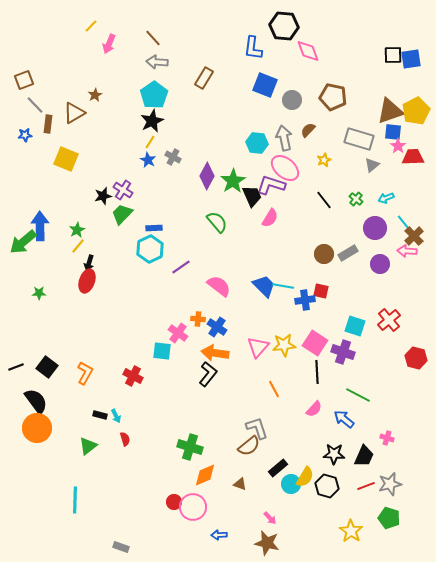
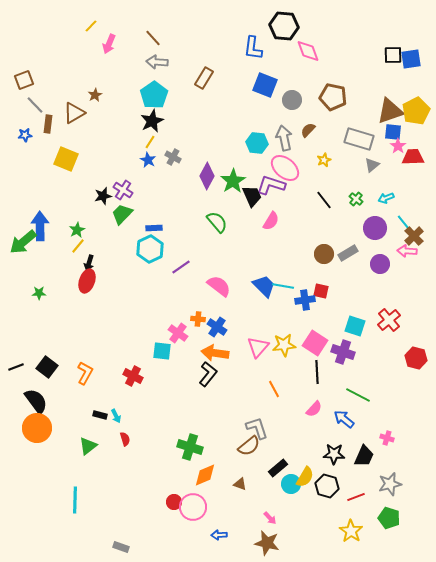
pink semicircle at (270, 218): moved 1 px right, 3 px down
red line at (366, 486): moved 10 px left, 11 px down
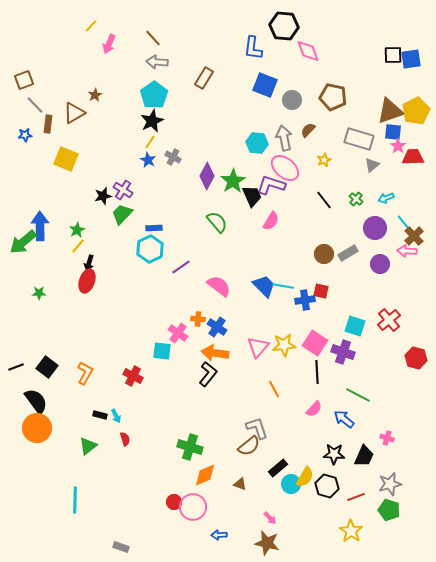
green pentagon at (389, 518): moved 8 px up
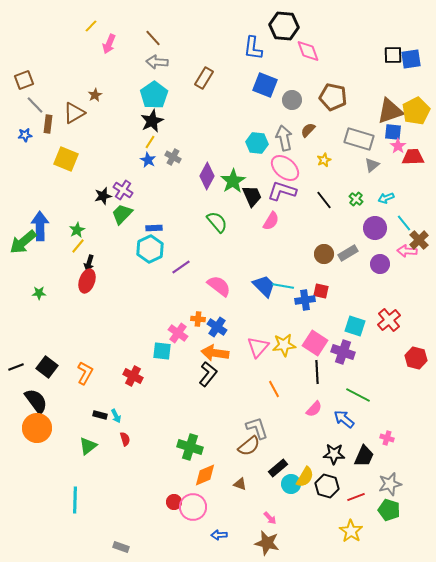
purple L-shape at (271, 185): moved 11 px right, 6 px down
brown cross at (414, 236): moved 5 px right, 4 px down
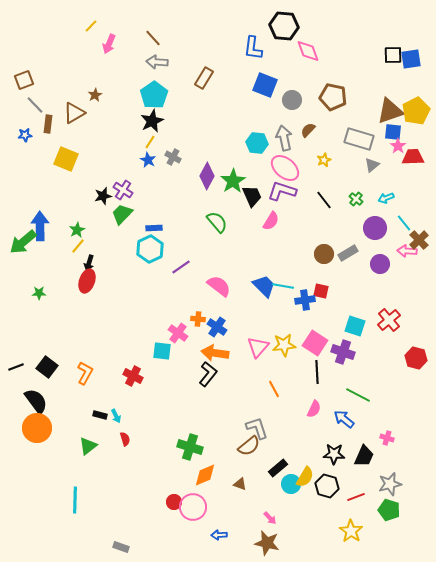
pink semicircle at (314, 409): rotated 18 degrees counterclockwise
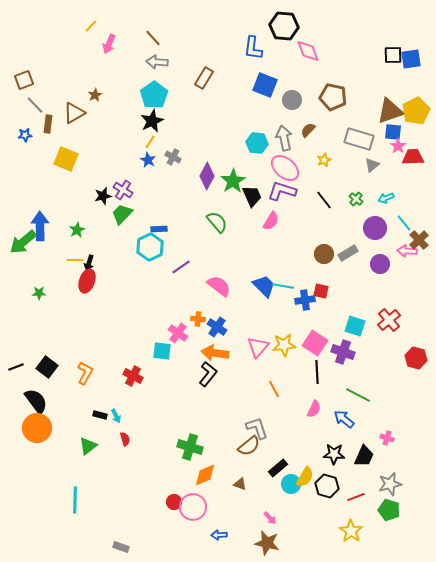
blue rectangle at (154, 228): moved 5 px right, 1 px down
yellow line at (78, 246): moved 3 px left, 14 px down; rotated 49 degrees clockwise
cyan hexagon at (150, 249): moved 2 px up
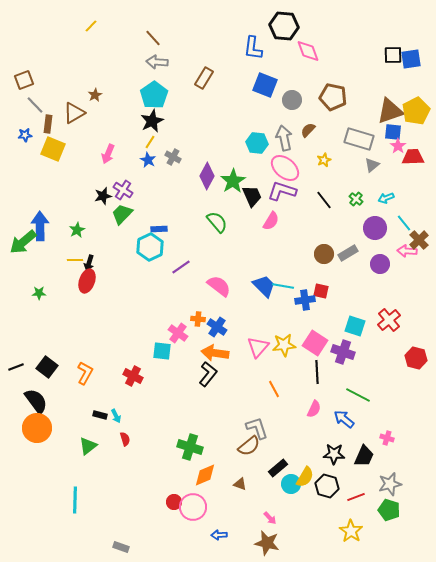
pink arrow at (109, 44): moved 1 px left, 110 px down
yellow square at (66, 159): moved 13 px left, 10 px up
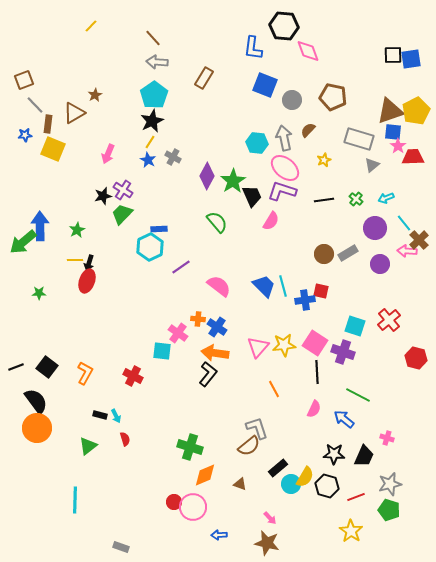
black line at (324, 200): rotated 60 degrees counterclockwise
cyan line at (283, 286): rotated 65 degrees clockwise
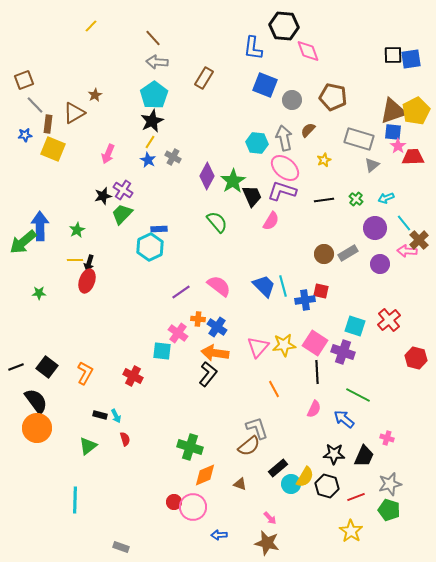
brown triangle at (390, 111): moved 3 px right
purple line at (181, 267): moved 25 px down
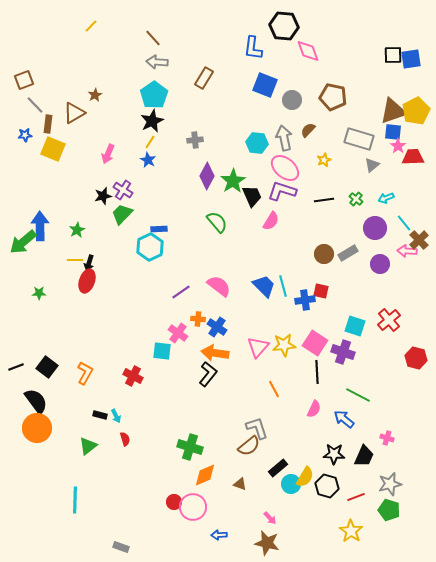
gray cross at (173, 157): moved 22 px right, 17 px up; rotated 35 degrees counterclockwise
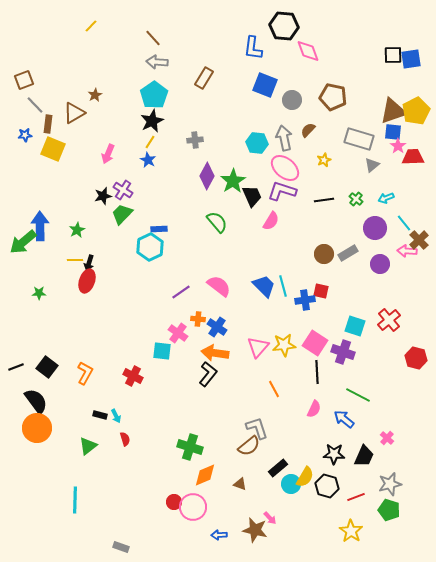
pink cross at (387, 438): rotated 24 degrees clockwise
brown star at (267, 543): moved 12 px left, 13 px up
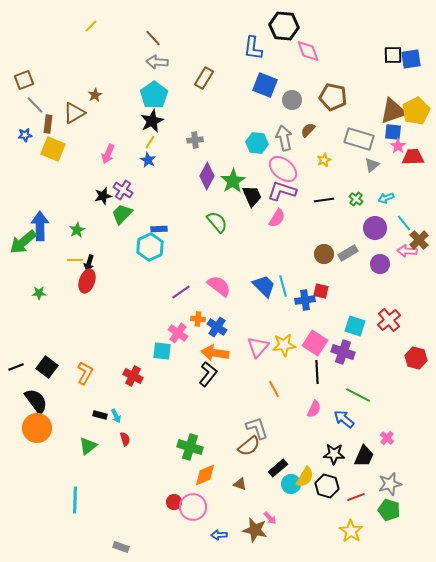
pink ellipse at (285, 168): moved 2 px left, 1 px down
pink semicircle at (271, 221): moved 6 px right, 3 px up
